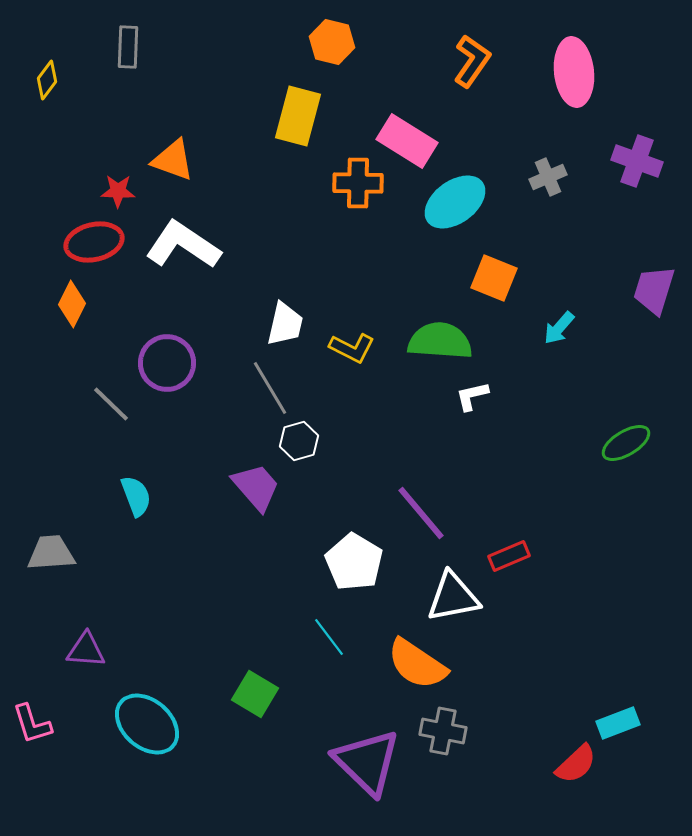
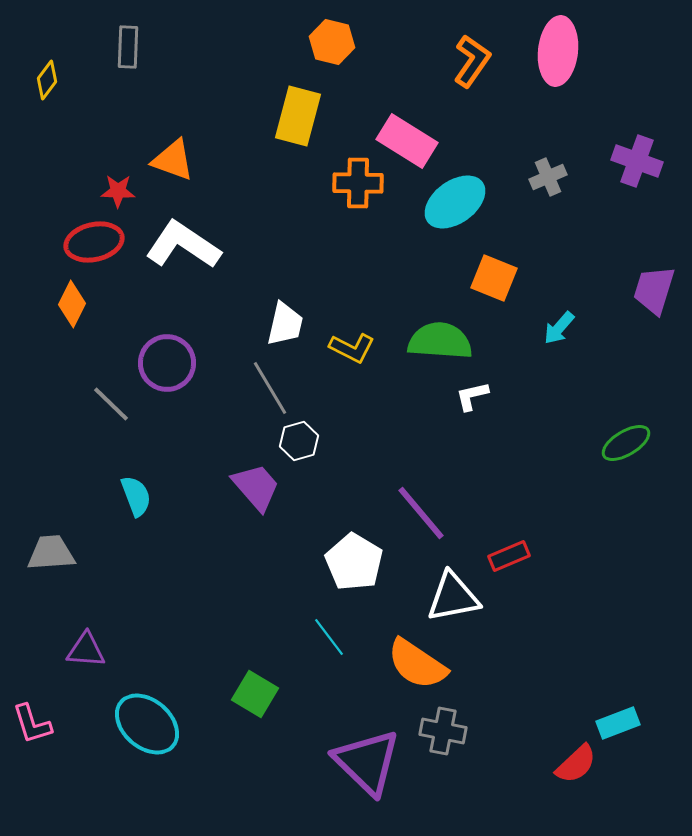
pink ellipse at (574, 72): moved 16 px left, 21 px up; rotated 12 degrees clockwise
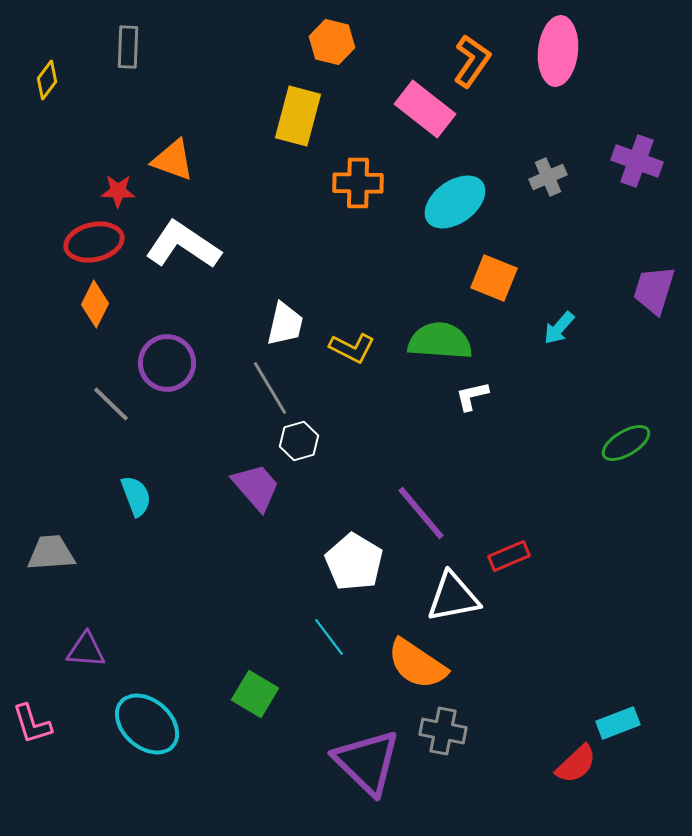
pink rectangle at (407, 141): moved 18 px right, 32 px up; rotated 6 degrees clockwise
orange diamond at (72, 304): moved 23 px right
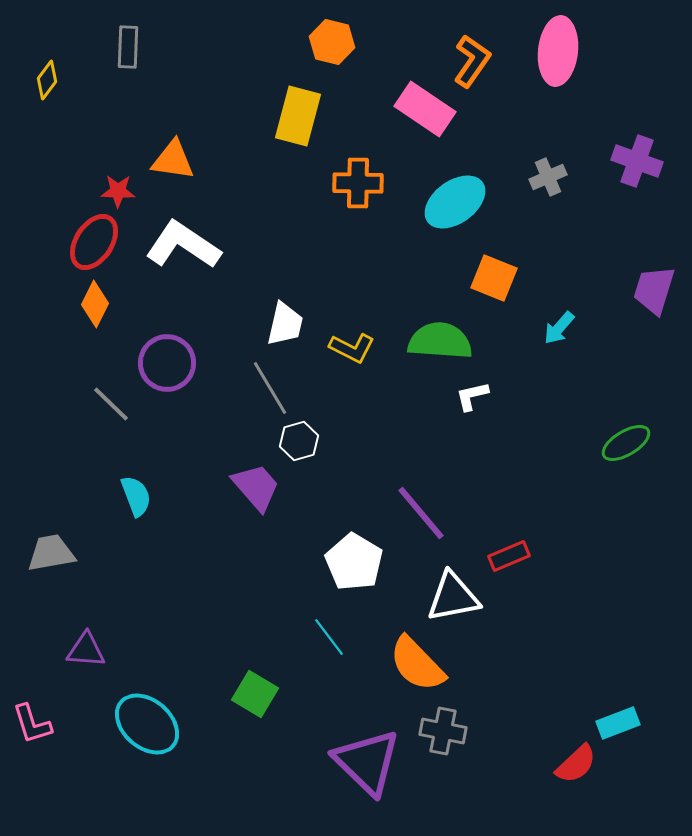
pink rectangle at (425, 109): rotated 4 degrees counterclockwise
orange triangle at (173, 160): rotated 12 degrees counterclockwise
red ellipse at (94, 242): rotated 44 degrees counterclockwise
gray trapezoid at (51, 553): rotated 6 degrees counterclockwise
orange semicircle at (417, 664): rotated 12 degrees clockwise
